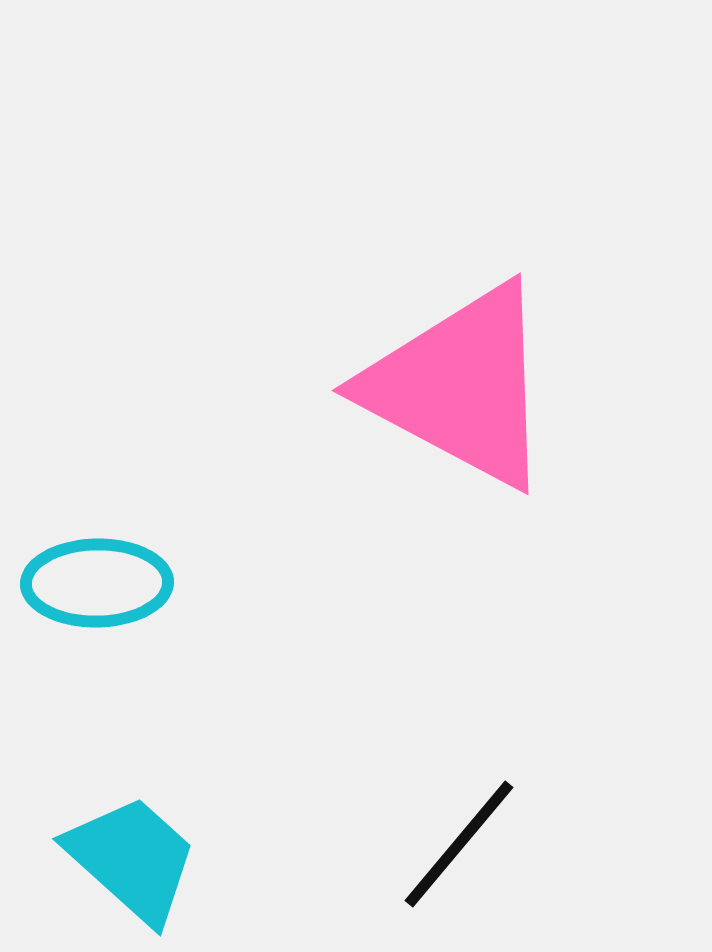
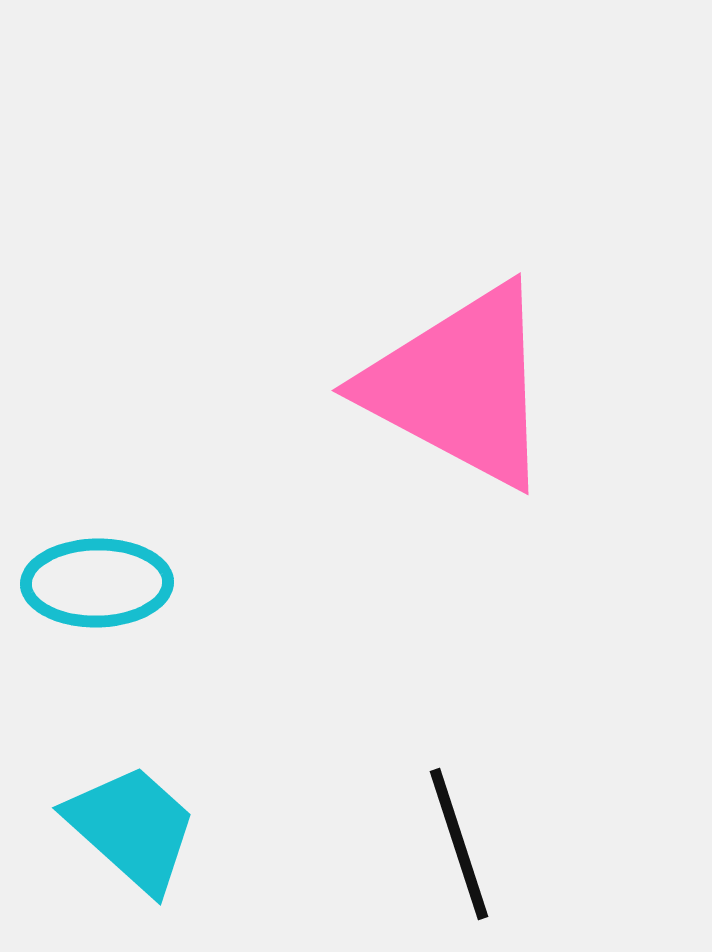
black line: rotated 58 degrees counterclockwise
cyan trapezoid: moved 31 px up
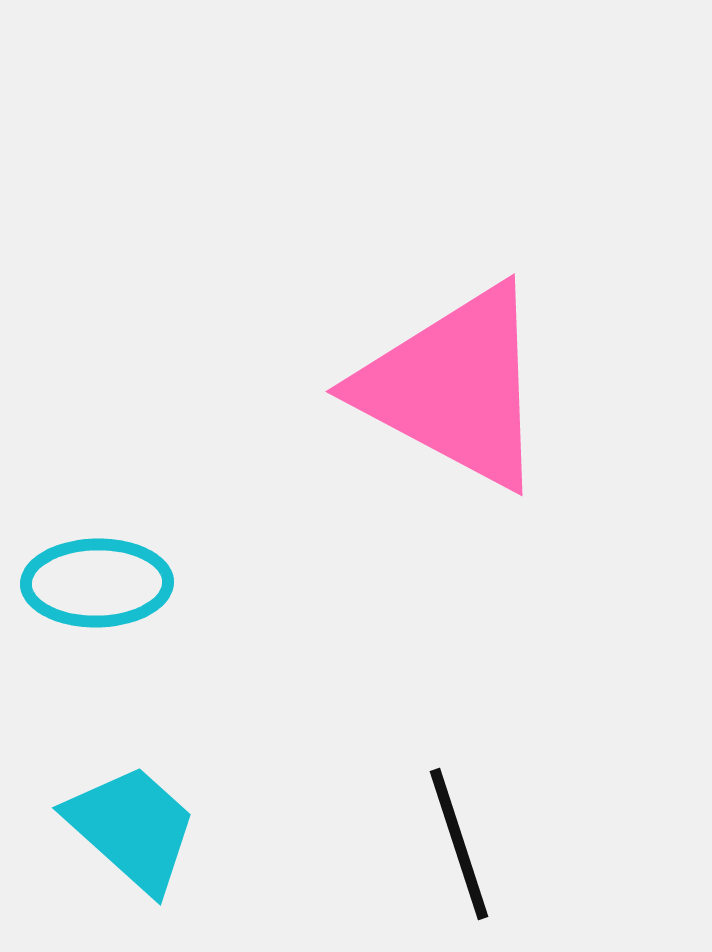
pink triangle: moved 6 px left, 1 px down
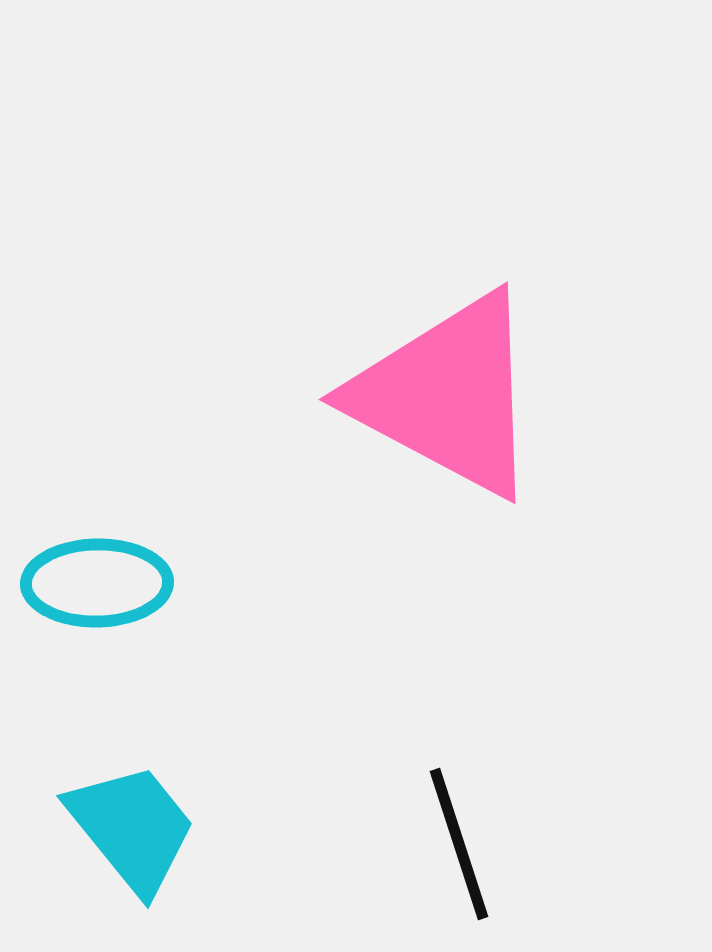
pink triangle: moved 7 px left, 8 px down
cyan trapezoid: rotated 9 degrees clockwise
